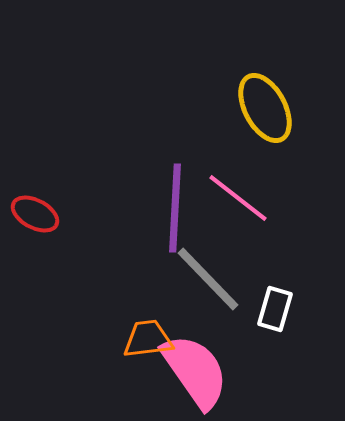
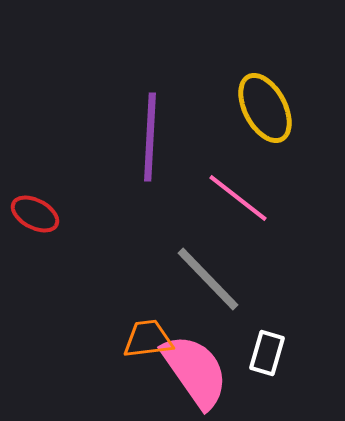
purple line: moved 25 px left, 71 px up
white rectangle: moved 8 px left, 44 px down
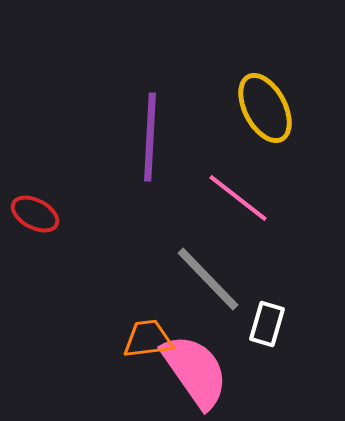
white rectangle: moved 29 px up
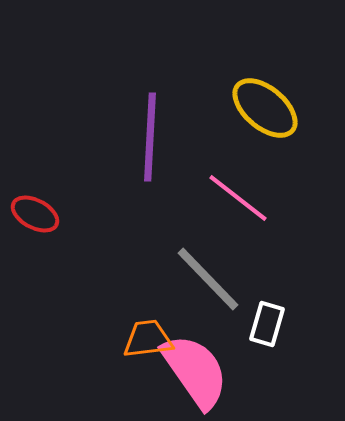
yellow ellipse: rotated 22 degrees counterclockwise
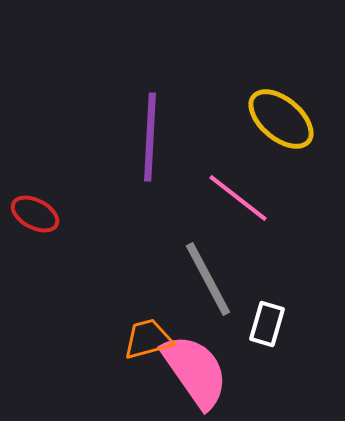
yellow ellipse: moved 16 px right, 11 px down
gray line: rotated 16 degrees clockwise
orange trapezoid: rotated 8 degrees counterclockwise
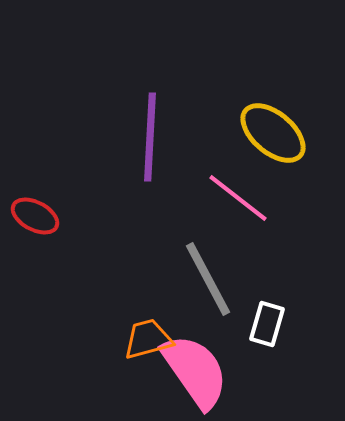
yellow ellipse: moved 8 px left, 14 px down
red ellipse: moved 2 px down
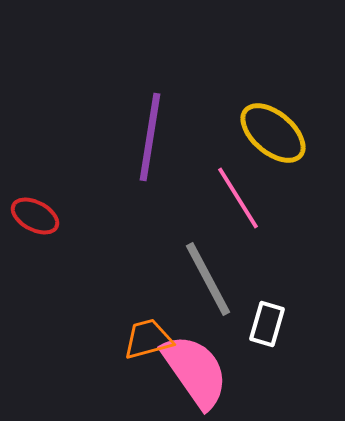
purple line: rotated 6 degrees clockwise
pink line: rotated 20 degrees clockwise
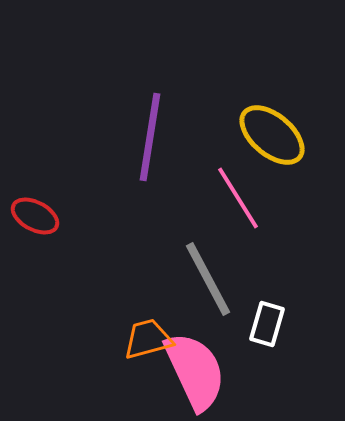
yellow ellipse: moved 1 px left, 2 px down
pink semicircle: rotated 10 degrees clockwise
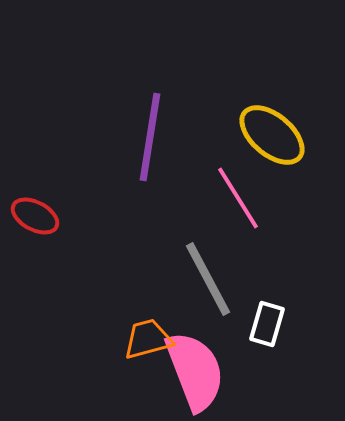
pink semicircle: rotated 4 degrees clockwise
